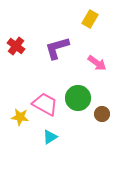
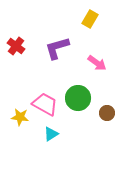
brown circle: moved 5 px right, 1 px up
cyan triangle: moved 1 px right, 3 px up
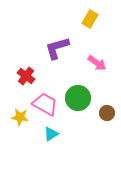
red cross: moved 10 px right, 30 px down
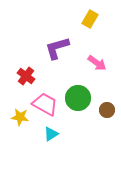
brown circle: moved 3 px up
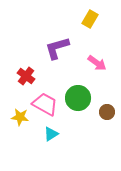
brown circle: moved 2 px down
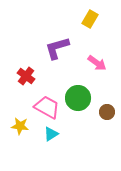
pink trapezoid: moved 2 px right, 3 px down
yellow star: moved 9 px down
